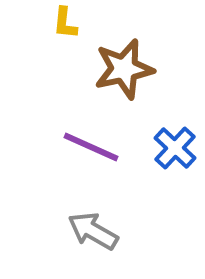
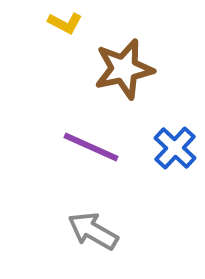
yellow L-shape: rotated 68 degrees counterclockwise
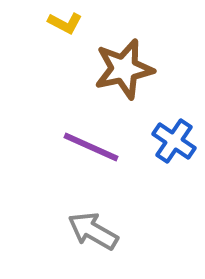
blue cross: moved 1 px left, 7 px up; rotated 9 degrees counterclockwise
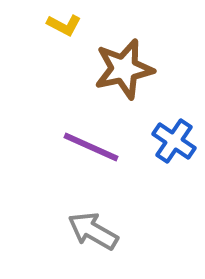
yellow L-shape: moved 1 px left, 2 px down
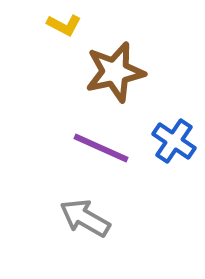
brown star: moved 9 px left, 3 px down
purple line: moved 10 px right, 1 px down
gray arrow: moved 8 px left, 13 px up
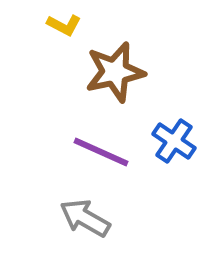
purple line: moved 4 px down
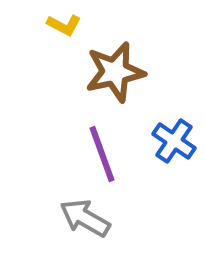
purple line: moved 1 px right, 2 px down; rotated 46 degrees clockwise
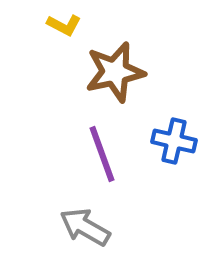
blue cross: rotated 21 degrees counterclockwise
gray arrow: moved 9 px down
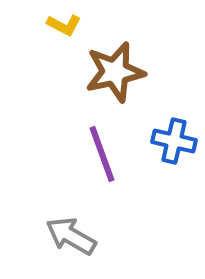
gray arrow: moved 14 px left, 9 px down
